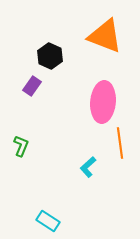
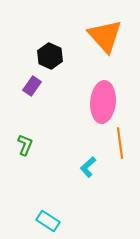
orange triangle: rotated 27 degrees clockwise
green L-shape: moved 4 px right, 1 px up
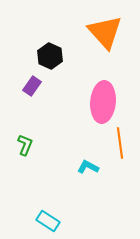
orange triangle: moved 4 px up
cyan L-shape: rotated 70 degrees clockwise
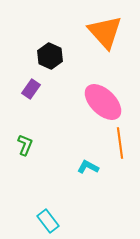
purple rectangle: moved 1 px left, 3 px down
pink ellipse: rotated 51 degrees counterclockwise
cyan rectangle: rotated 20 degrees clockwise
